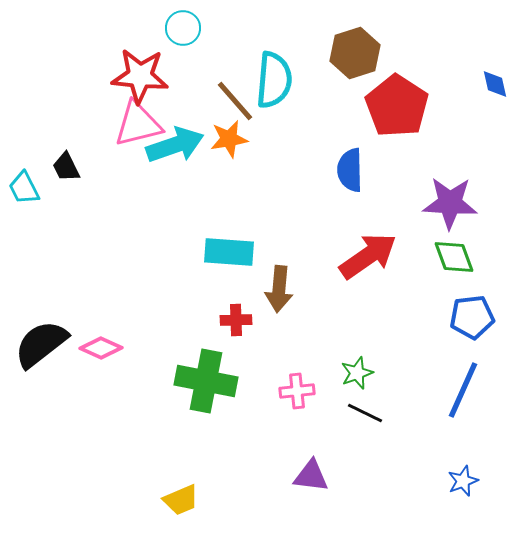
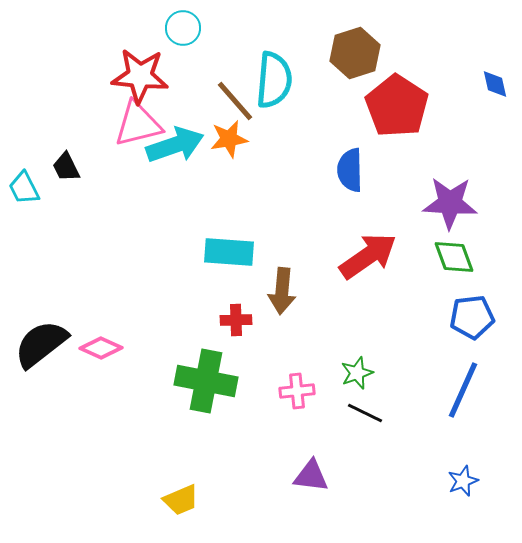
brown arrow: moved 3 px right, 2 px down
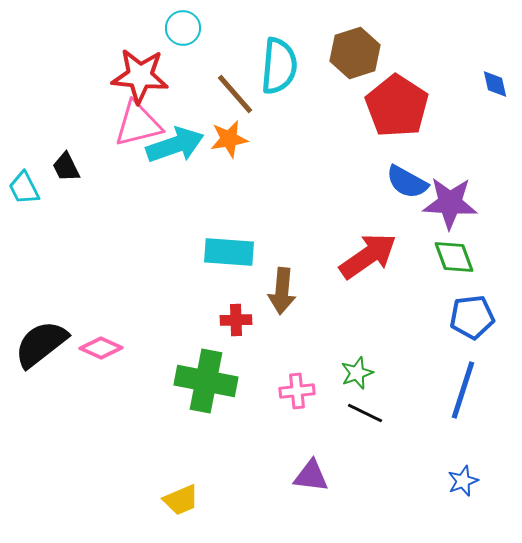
cyan semicircle: moved 5 px right, 14 px up
brown line: moved 7 px up
blue semicircle: moved 57 px right, 12 px down; rotated 60 degrees counterclockwise
blue line: rotated 6 degrees counterclockwise
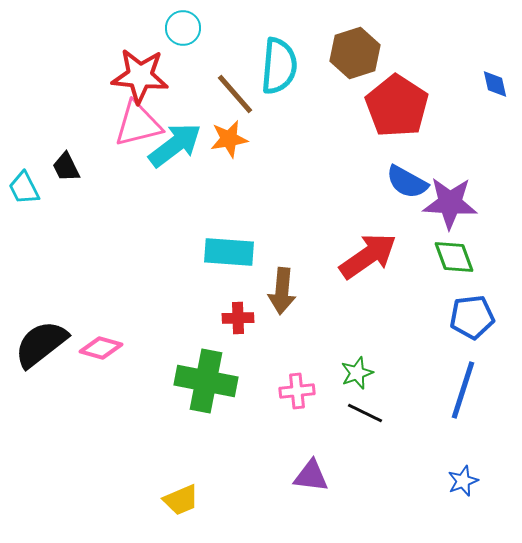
cyan arrow: rotated 18 degrees counterclockwise
red cross: moved 2 px right, 2 px up
pink diamond: rotated 9 degrees counterclockwise
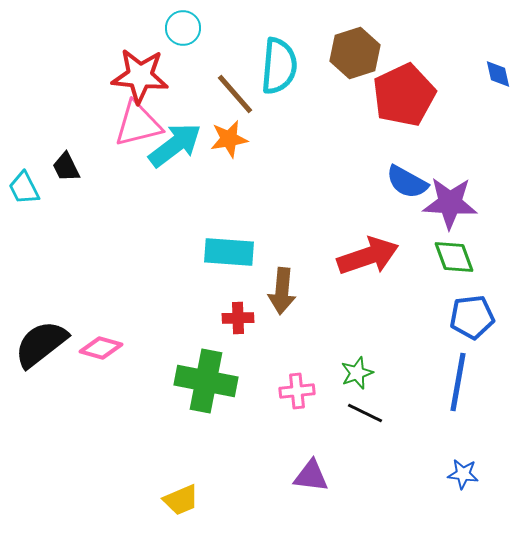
blue diamond: moved 3 px right, 10 px up
red pentagon: moved 7 px right, 11 px up; rotated 14 degrees clockwise
red arrow: rotated 16 degrees clockwise
blue line: moved 5 px left, 8 px up; rotated 8 degrees counterclockwise
blue star: moved 7 px up; rotated 28 degrees clockwise
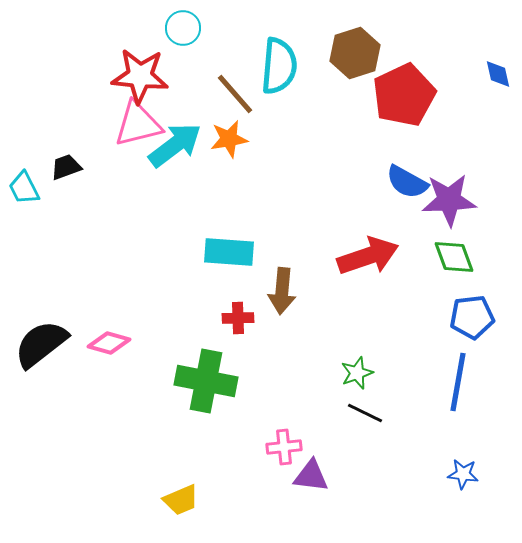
black trapezoid: rotated 96 degrees clockwise
purple star: moved 1 px left, 3 px up; rotated 6 degrees counterclockwise
pink diamond: moved 8 px right, 5 px up
pink cross: moved 13 px left, 56 px down
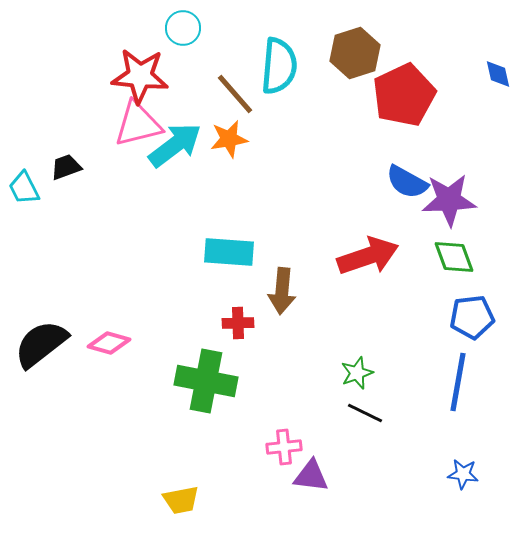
red cross: moved 5 px down
yellow trapezoid: rotated 12 degrees clockwise
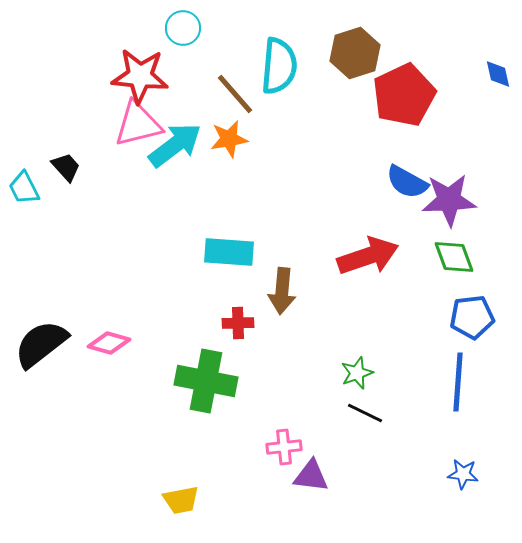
black trapezoid: rotated 68 degrees clockwise
blue line: rotated 6 degrees counterclockwise
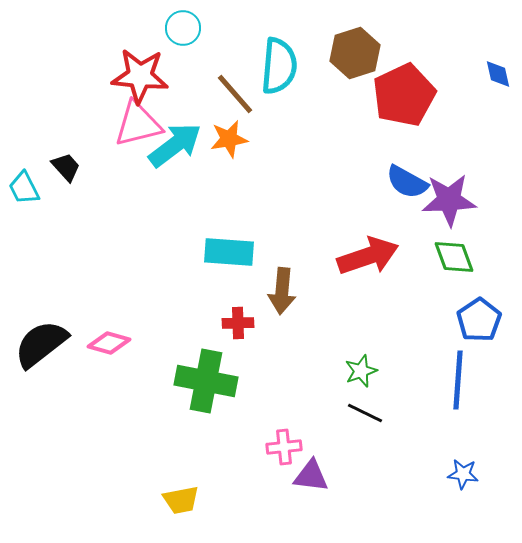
blue pentagon: moved 7 px right, 3 px down; rotated 27 degrees counterclockwise
green star: moved 4 px right, 2 px up
blue line: moved 2 px up
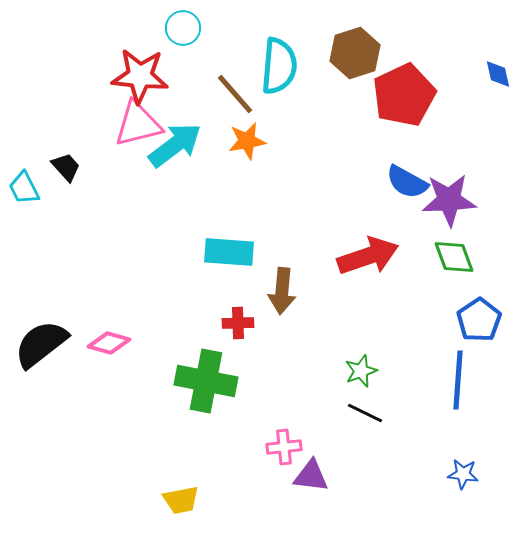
orange star: moved 18 px right, 2 px down
